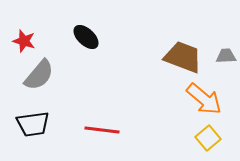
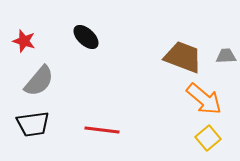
gray semicircle: moved 6 px down
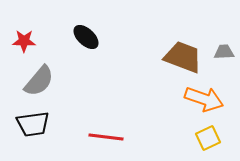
red star: rotated 15 degrees counterclockwise
gray trapezoid: moved 2 px left, 4 px up
orange arrow: rotated 21 degrees counterclockwise
red line: moved 4 px right, 7 px down
yellow square: rotated 15 degrees clockwise
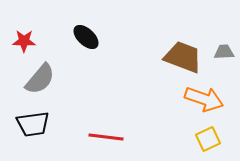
gray semicircle: moved 1 px right, 2 px up
yellow square: moved 1 px down
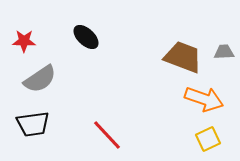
gray semicircle: rotated 16 degrees clockwise
red line: moved 1 px right, 2 px up; rotated 40 degrees clockwise
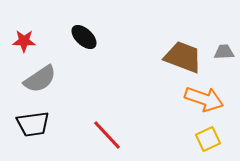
black ellipse: moved 2 px left
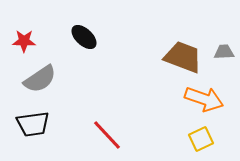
yellow square: moved 7 px left
